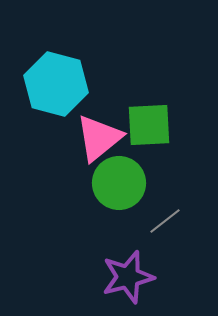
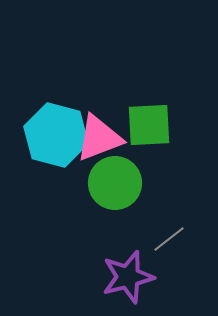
cyan hexagon: moved 51 px down
pink triangle: rotated 18 degrees clockwise
green circle: moved 4 px left
gray line: moved 4 px right, 18 px down
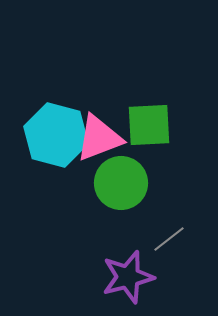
green circle: moved 6 px right
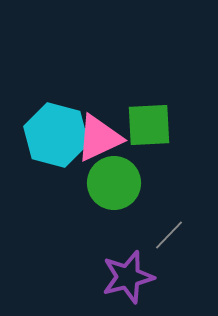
pink triangle: rotated 4 degrees counterclockwise
green circle: moved 7 px left
gray line: moved 4 px up; rotated 8 degrees counterclockwise
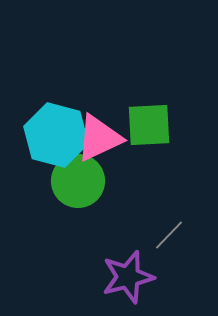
green circle: moved 36 px left, 2 px up
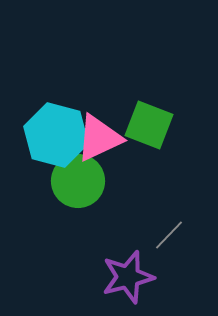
green square: rotated 24 degrees clockwise
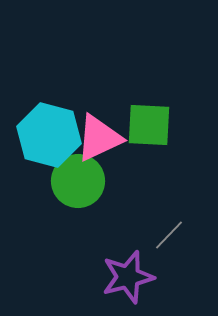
green square: rotated 18 degrees counterclockwise
cyan hexagon: moved 7 px left
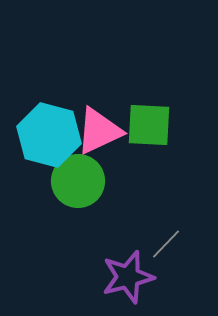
pink triangle: moved 7 px up
gray line: moved 3 px left, 9 px down
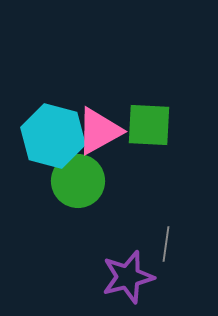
pink triangle: rotated 4 degrees counterclockwise
cyan hexagon: moved 4 px right, 1 px down
gray line: rotated 36 degrees counterclockwise
